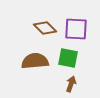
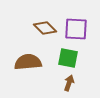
brown semicircle: moved 7 px left, 1 px down
brown arrow: moved 2 px left, 1 px up
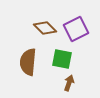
purple square: rotated 30 degrees counterclockwise
green square: moved 6 px left, 1 px down
brown semicircle: rotated 80 degrees counterclockwise
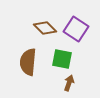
purple square: rotated 30 degrees counterclockwise
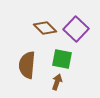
purple square: rotated 10 degrees clockwise
brown semicircle: moved 1 px left, 3 px down
brown arrow: moved 12 px left, 1 px up
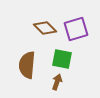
purple square: rotated 30 degrees clockwise
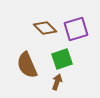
green square: rotated 30 degrees counterclockwise
brown semicircle: rotated 28 degrees counterclockwise
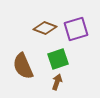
brown diamond: rotated 25 degrees counterclockwise
green square: moved 4 px left
brown semicircle: moved 4 px left, 1 px down
